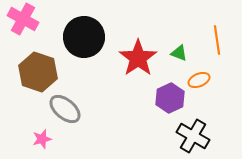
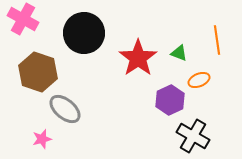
black circle: moved 4 px up
purple hexagon: moved 2 px down
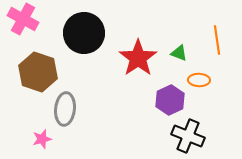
orange ellipse: rotated 25 degrees clockwise
gray ellipse: rotated 56 degrees clockwise
black cross: moved 5 px left; rotated 8 degrees counterclockwise
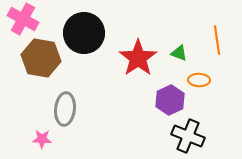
brown hexagon: moved 3 px right, 14 px up; rotated 9 degrees counterclockwise
pink star: rotated 18 degrees clockwise
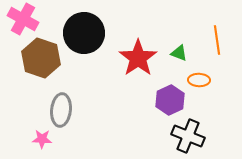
brown hexagon: rotated 9 degrees clockwise
gray ellipse: moved 4 px left, 1 px down
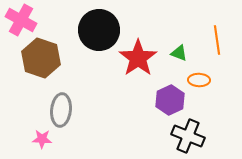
pink cross: moved 2 px left, 1 px down
black circle: moved 15 px right, 3 px up
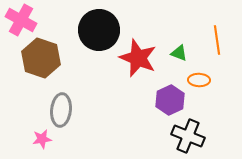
red star: rotated 15 degrees counterclockwise
pink star: rotated 12 degrees counterclockwise
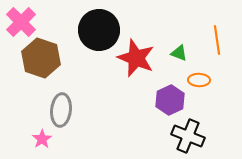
pink cross: moved 2 px down; rotated 16 degrees clockwise
red star: moved 2 px left
pink star: rotated 24 degrees counterclockwise
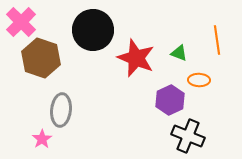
black circle: moved 6 px left
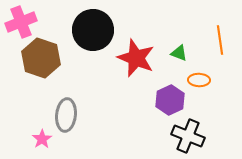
pink cross: rotated 24 degrees clockwise
orange line: moved 3 px right
gray ellipse: moved 5 px right, 5 px down
